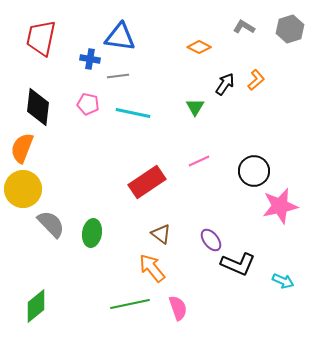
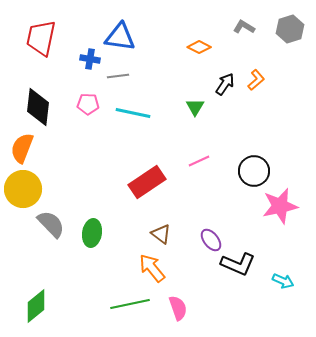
pink pentagon: rotated 10 degrees counterclockwise
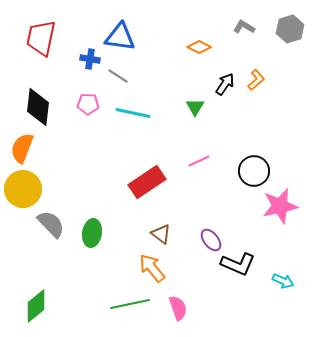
gray line: rotated 40 degrees clockwise
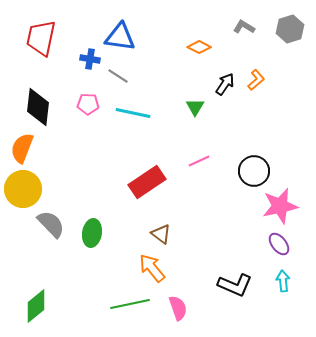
purple ellipse: moved 68 px right, 4 px down
black L-shape: moved 3 px left, 21 px down
cyan arrow: rotated 120 degrees counterclockwise
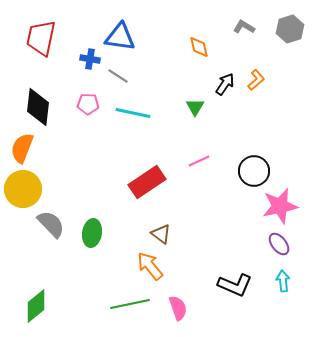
orange diamond: rotated 50 degrees clockwise
orange arrow: moved 2 px left, 2 px up
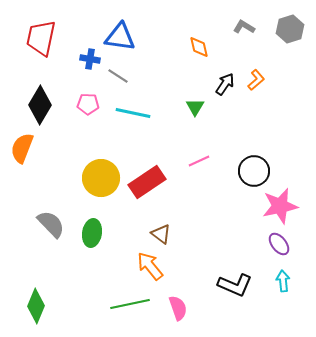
black diamond: moved 2 px right, 2 px up; rotated 24 degrees clockwise
yellow circle: moved 78 px right, 11 px up
green diamond: rotated 28 degrees counterclockwise
